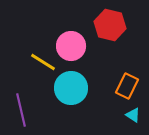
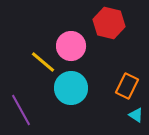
red hexagon: moved 1 px left, 2 px up
yellow line: rotated 8 degrees clockwise
purple line: rotated 16 degrees counterclockwise
cyan triangle: moved 3 px right
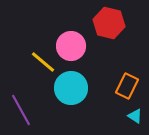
cyan triangle: moved 1 px left, 1 px down
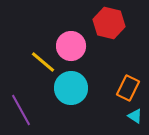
orange rectangle: moved 1 px right, 2 px down
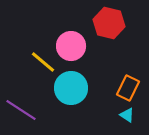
purple line: rotated 28 degrees counterclockwise
cyan triangle: moved 8 px left, 1 px up
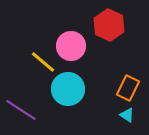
red hexagon: moved 2 px down; rotated 12 degrees clockwise
cyan circle: moved 3 px left, 1 px down
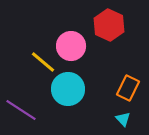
cyan triangle: moved 4 px left, 4 px down; rotated 14 degrees clockwise
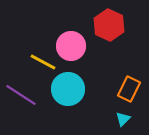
yellow line: rotated 12 degrees counterclockwise
orange rectangle: moved 1 px right, 1 px down
purple line: moved 15 px up
cyan triangle: rotated 28 degrees clockwise
